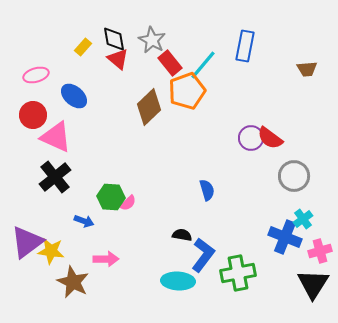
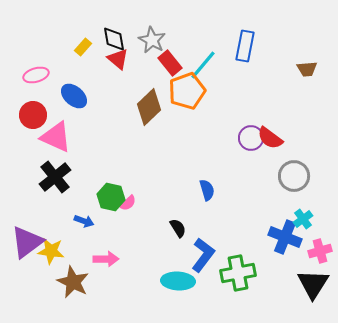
green hexagon: rotated 8 degrees clockwise
black semicircle: moved 4 px left, 7 px up; rotated 48 degrees clockwise
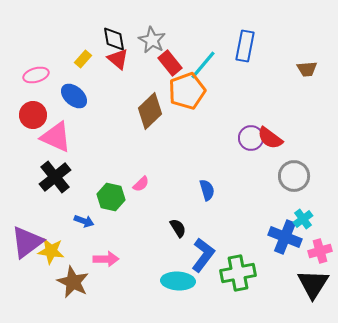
yellow rectangle: moved 12 px down
brown diamond: moved 1 px right, 4 px down
pink semicircle: moved 13 px right, 19 px up
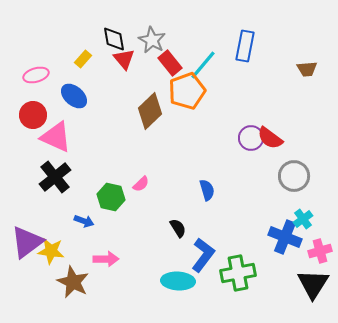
red triangle: moved 6 px right; rotated 10 degrees clockwise
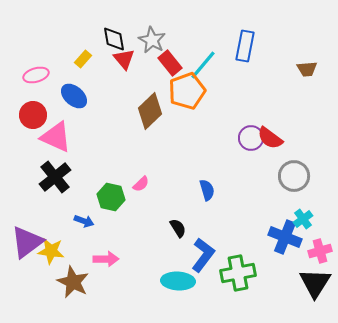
black triangle: moved 2 px right, 1 px up
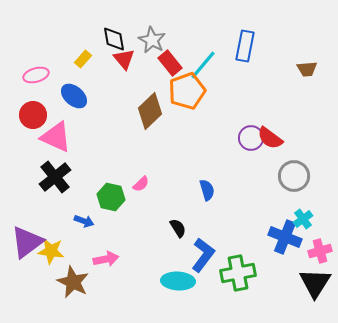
pink arrow: rotated 10 degrees counterclockwise
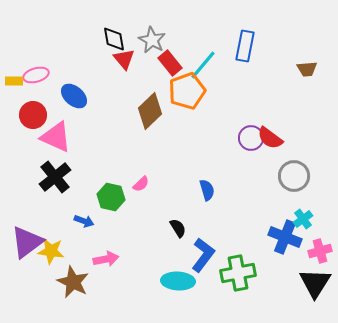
yellow rectangle: moved 69 px left, 22 px down; rotated 48 degrees clockwise
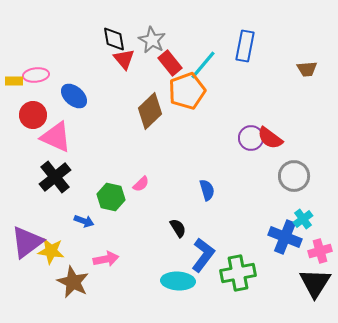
pink ellipse: rotated 10 degrees clockwise
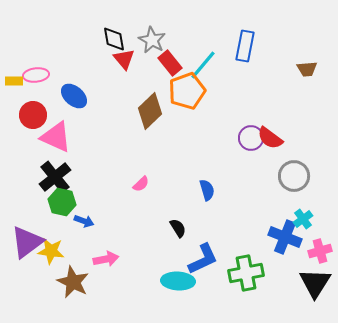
green hexagon: moved 49 px left, 5 px down
blue L-shape: moved 4 px down; rotated 28 degrees clockwise
green cross: moved 8 px right
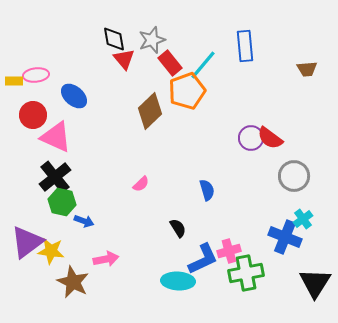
gray star: rotated 24 degrees clockwise
blue rectangle: rotated 16 degrees counterclockwise
pink cross: moved 91 px left
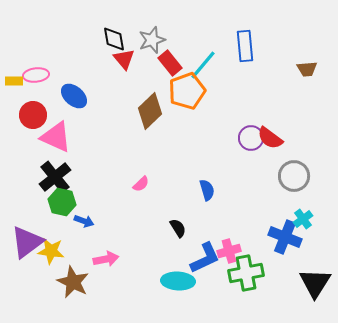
blue L-shape: moved 2 px right, 1 px up
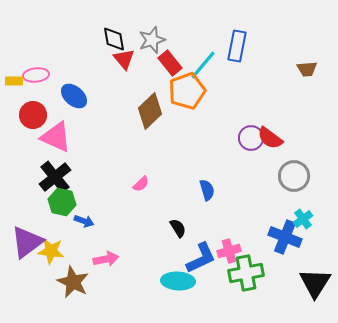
blue rectangle: moved 8 px left; rotated 16 degrees clockwise
blue L-shape: moved 4 px left
